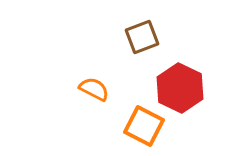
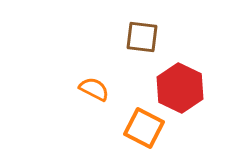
brown square: rotated 28 degrees clockwise
orange square: moved 2 px down
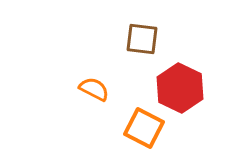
brown square: moved 2 px down
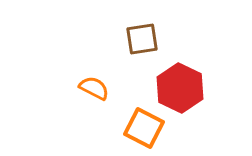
brown square: rotated 16 degrees counterclockwise
orange semicircle: moved 1 px up
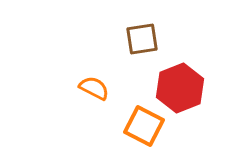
red hexagon: rotated 12 degrees clockwise
orange square: moved 2 px up
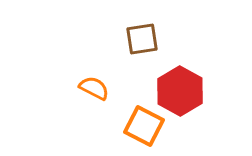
red hexagon: moved 3 px down; rotated 9 degrees counterclockwise
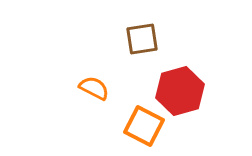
red hexagon: rotated 15 degrees clockwise
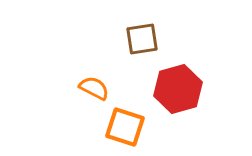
red hexagon: moved 2 px left, 2 px up
orange square: moved 19 px left, 1 px down; rotated 9 degrees counterclockwise
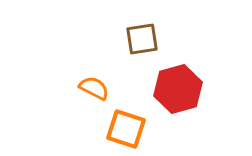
orange square: moved 1 px right, 2 px down
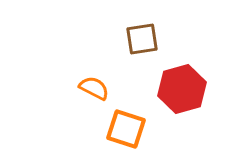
red hexagon: moved 4 px right
